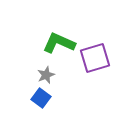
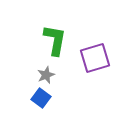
green L-shape: moved 4 px left, 3 px up; rotated 76 degrees clockwise
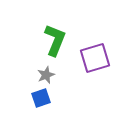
green L-shape: rotated 12 degrees clockwise
blue square: rotated 36 degrees clockwise
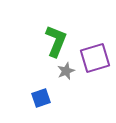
green L-shape: moved 1 px right, 1 px down
gray star: moved 20 px right, 4 px up
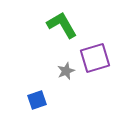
green L-shape: moved 6 px right, 16 px up; rotated 52 degrees counterclockwise
blue square: moved 4 px left, 2 px down
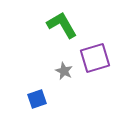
gray star: moved 2 px left; rotated 24 degrees counterclockwise
blue square: moved 1 px up
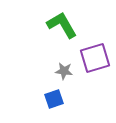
gray star: rotated 18 degrees counterclockwise
blue square: moved 17 px right
